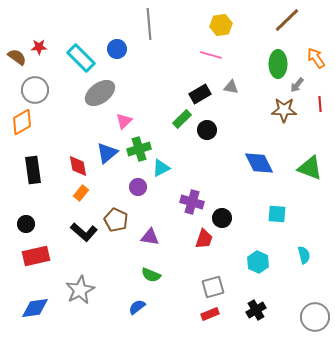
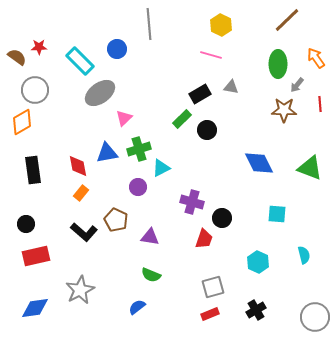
yellow hexagon at (221, 25): rotated 25 degrees counterclockwise
cyan rectangle at (81, 58): moved 1 px left, 3 px down
pink triangle at (124, 121): moved 3 px up
blue triangle at (107, 153): rotated 30 degrees clockwise
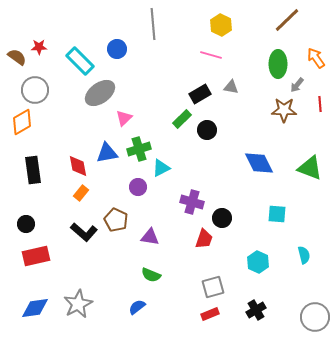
gray line at (149, 24): moved 4 px right
gray star at (80, 290): moved 2 px left, 14 px down
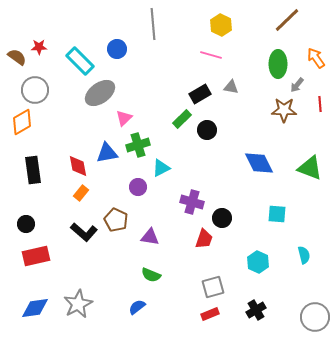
green cross at (139, 149): moved 1 px left, 4 px up
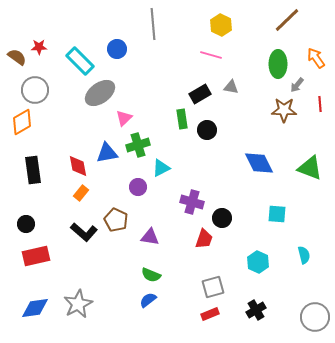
green rectangle at (182, 119): rotated 54 degrees counterclockwise
blue semicircle at (137, 307): moved 11 px right, 7 px up
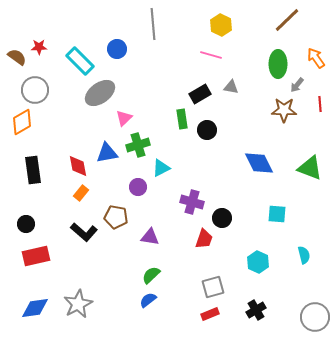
brown pentagon at (116, 220): moved 3 px up; rotated 15 degrees counterclockwise
green semicircle at (151, 275): rotated 114 degrees clockwise
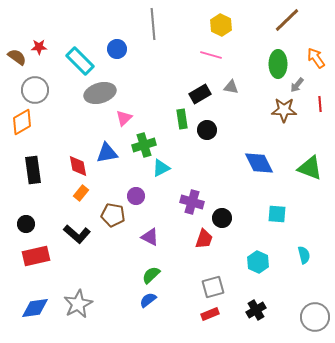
gray ellipse at (100, 93): rotated 20 degrees clockwise
green cross at (138, 145): moved 6 px right
purple circle at (138, 187): moved 2 px left, 9 px down
brown pentagon at (116, 217): moved 3 px left, 2 px up
black L-shape at (84, 232): moved 7 px left, 2 px down
purple triangle at (150, 237): rotated 18 degrees clockwise
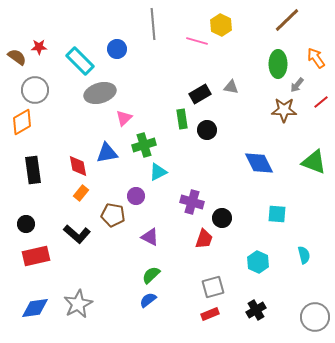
pink line at (211, 55): moved 14 px left, 14 px up
red line at (320, 104): moved 1 px right, 2 px up; rotated 56 degrees clockwise
cyan triangle at (161, 168): moved 3 px left, 4 px down
green triangle at (310, 168): moved 4 px right, 6 px up
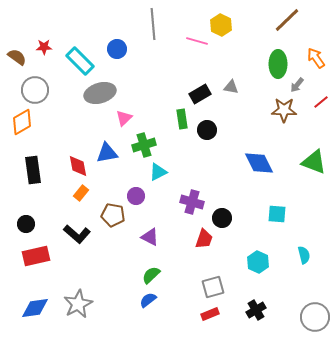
red star at (39, 47): moved 5 px right
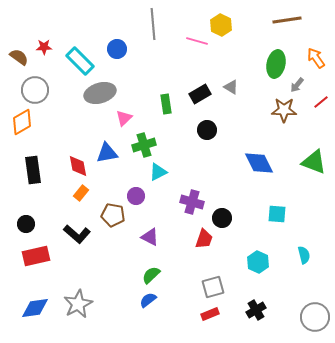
brown line at (287, 20): rotated 36 degrees clockwise
brown semicircle at (17, 57): moved 2 px right
green ellipse at (278, 64): moved 2 px left; rotated 12 degrees clockwise
gray triangle at (231, 87): rotated 21 degrees clockwise
green rectangle at (182, 119): moved 16 px left, 15 px up
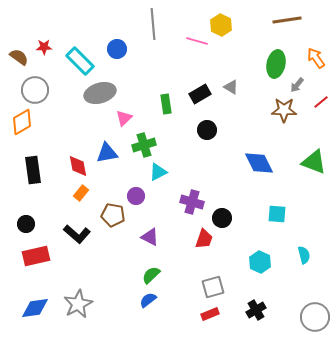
cyan hexagon at (258, 262): moved 2 px right
